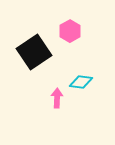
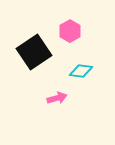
cyan diamond: moved 11 px up
pink arrow: rotated 72 degrees clockwise
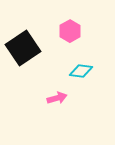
black square: moved 11 px left, 4 px up
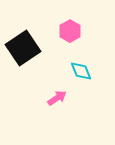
cyan diamond: rotated 60 degrees clockwise
pink arrow: rotated 18 degrees counterclockwise
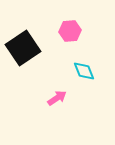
pink hexagon: rotated 25 degrees clockwise
cyan diamond: moved 3 px right
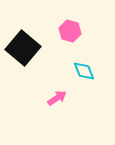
pink hexagon: rotated 20 degrees clockwise
black square: rotated 16 degrees counterclockwise
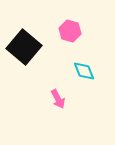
black square: moved 1 px right, 1 px up
pink arrow: moved 1 px right, 1 px down; rotated 96 degrees clockwise
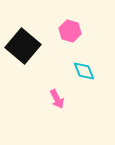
black square: moved 1 px left, 1 px up
pink arrow: moved 1 px left
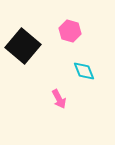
pink arrow: moved 2 px right
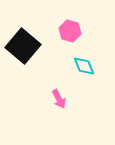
cyan diamond: moved 5 px up
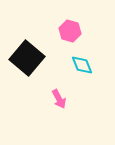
black square: moved 4 px right, 12 px down
cyan diamond: moved 2 px left, 1 px up
